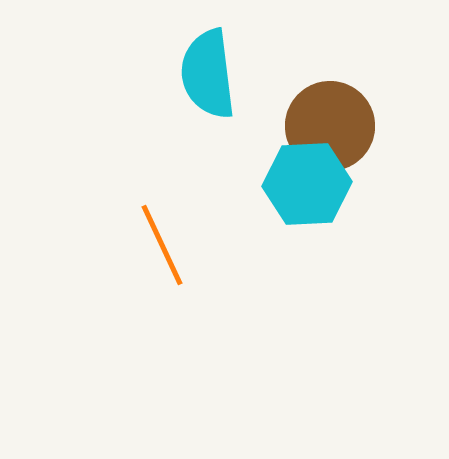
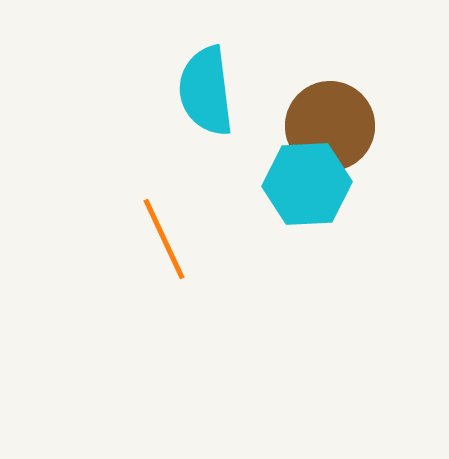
cyan semicircle: moved 2 px left, 17 px down
orange line: moved 2 px right, 6 px up
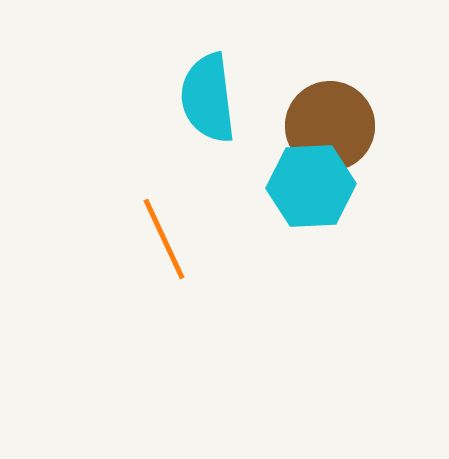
cyan semicircle: moved 2 px right, 7 px down
cyan hexagon: moved 4 px right, 2 px down
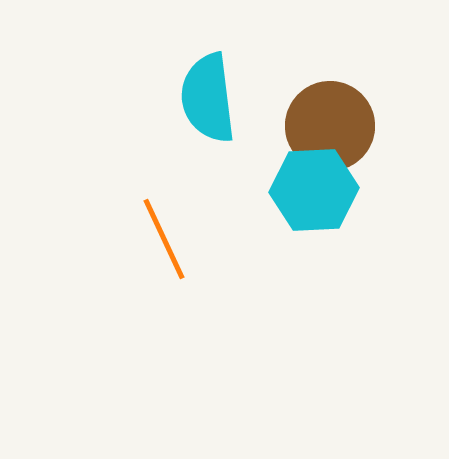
cyan hexagon: moved 3 px right, 4 px down
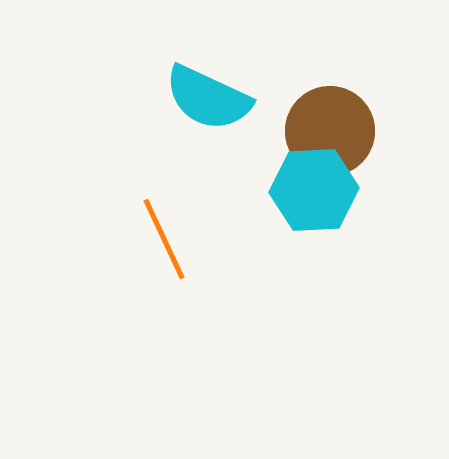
cyan semicircle: rotated 58 degrees counterclockwise
brown circle: moved 5 px down
